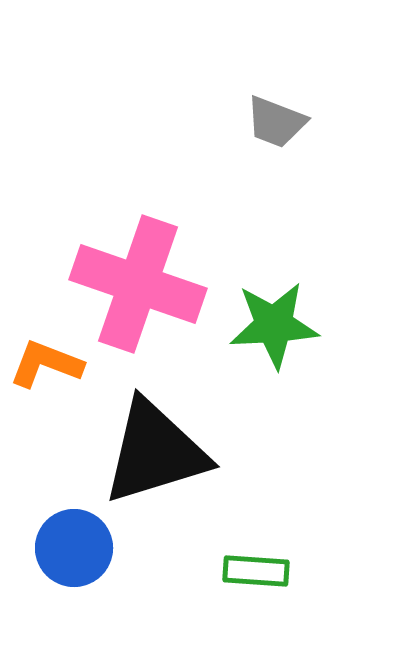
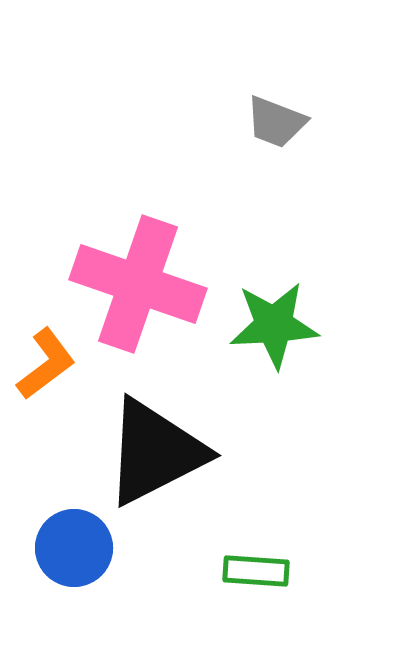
orange L-shape: rotated 122 degrees clockwise
black triangle: rotated 10 degrees counterclockwise
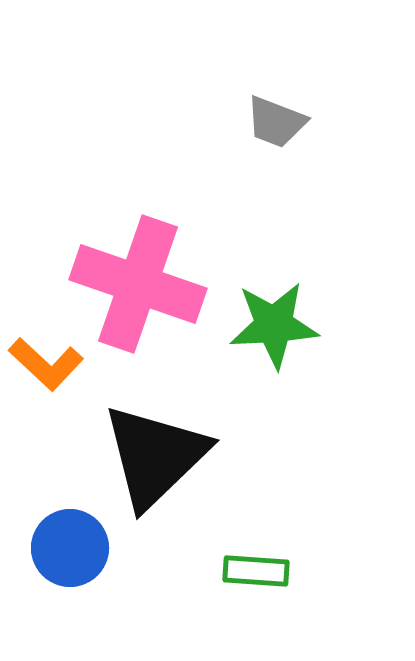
orange L-shape: rotated 80 degrees clockwise
black triangle: moved 4 px down; rotated 17 degrees counterclockwise
blue circle: moved 4 px left
